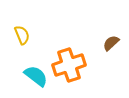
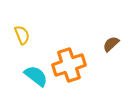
brown semicircle: moved 1 px down
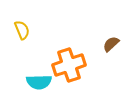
yellow semicircle: moved 5 px up
cyan semicircle: moved 3 px right, 6 px down; rotated 140 degrees clockwise
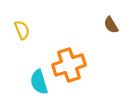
brown semicircle: moved 19 px up; rotated 78 degrees counterclockwise
cyan semicircle: rotated 75 degrees clockwise
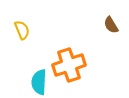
cyan semicircle: rotated 20 degrees clockwise
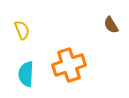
cyan semicircle: moved 13 px left, 8 px up
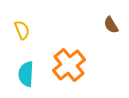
orange cross: rotated 20 degrees counterclockwise
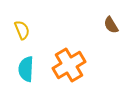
orange cross: rotated 8 degrees clockwise
cyan semicircle: moved 5 px up
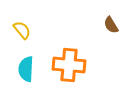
yellow semicircle: rotated 18 degrees counterclockwise
orange cross: rotated 36 degrees clockwise
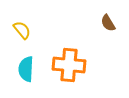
brown semicircle: moved 3 px left, 2 px up
